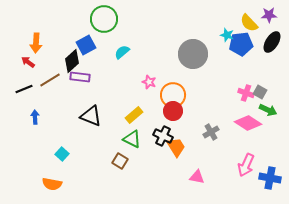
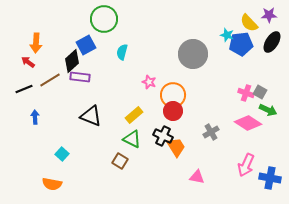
cyan semicircle: rotated 35 degrees counterclockwise
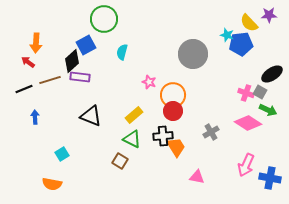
black ellipse: moved 32 px down; rotated 25 degrees clockwise
brown line: rotated 15 degrees clockwise
black cross: rotated 30 degrees counterclockwise
cyan square: rotated 16 degrees clockwise
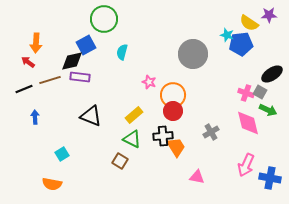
yellow semicircle: rotated 12 degrees counterclockwise
black diamond: rotated 30 degrees clockwise
pink diamond: rotated 44 degrees clockwise
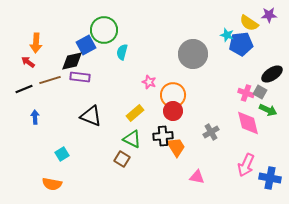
green circle: moved 11 px down
yellow rectangle: moved 1 px right, 2 px up
brown square: moved 2 px right, 2 px up
